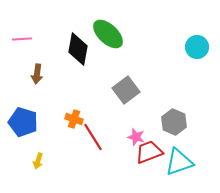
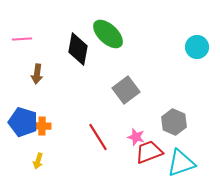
orange cross: moved 32 px left, 7 px down; rotated 18 degrees counterclockwise
red line: moved 5 px right
cyan triangle: moved 2 px right, 1 px down
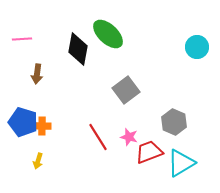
pink star: moved 7 px left
cyan triangle: rotated 12 degrees counterclockwise
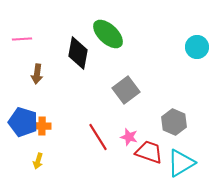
black diamond: moved 4 px down
red trapezoid: rotated 40 degrees clockwise
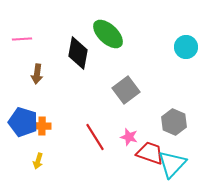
cyan circle: moved 11 px left
red line: moved 3 px left
red trapezoid: moved 1 px right, 1 px down
cyan triangle: moved 9 px left, 1 px down; rotated 16 degrees counterclockwise
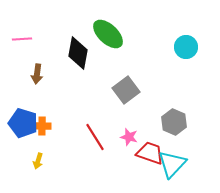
blue pentagon: moved 1 px down
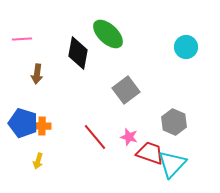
red line: rotated 8 degrees counterclockwise
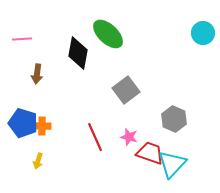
cyan circle: moved 17 px right, 14 px up
gray hexagon: moved 3 px up
red line: rotated 16 degrees clockwise
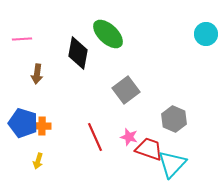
cyan circle: moved 3 px right, 1 px down
red trapezoid: moved 1 px left, 4 px up
